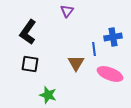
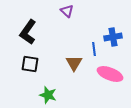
purple triangle: rotated 24 degrees counterclockwise
brown triangle: moved 2 px left
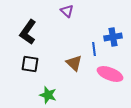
brown triangle: rotated 18 degrees counterclockwise
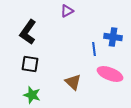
purple triangle: rotated 48 degrees clockwise
blue cross: rotated 18 degrees clockwise
brown triangle: moved 1 px left, 19 px down
green star: moved 16 px left
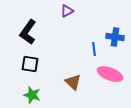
blue cross: moved 2 px right
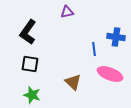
purple triangle: moved 1 px down; rotated 16 degrees clockwise
blue cross: moved 1 px right
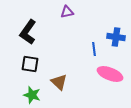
brown triangle: moved 14 px left
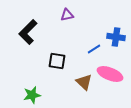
purple triangle: moved 3 px down
black L-shape: rotated 10 degrees clockwise
blue line: rotated 64 degrees clockwise
black square: moved 27 px right, 3 px up
brown triangle: moved 25 px right
green star: rotated 30 degrees counterclockwise
